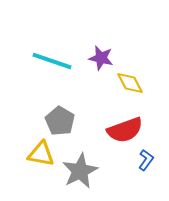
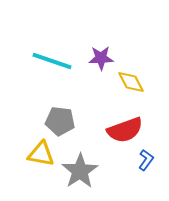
purple star: rotated 15 degrees counterclockwise
yellow diamond: moved 1 px right, 1 px up
gray pentagon: rotated 24 degrees counterclockwise
gray star: rotated 6 degrees counterclockwise
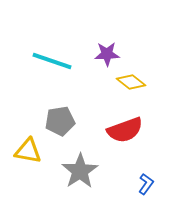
purple star: moved 6 px right, 4 px up
yellow diamond: rotated 24 degrees counterclockwise
gray pentagon: rotated 16 degrees counterclockwise
yellow triangle: moved 13 px left, 3 px up
blue L-shape: moved 24 px down
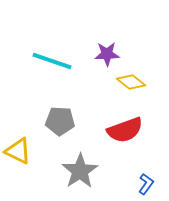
gray pentagon: rotated 12 degrees clockwise
yellow triangle: moved 10 px left; rotated 16 degrees clockwise
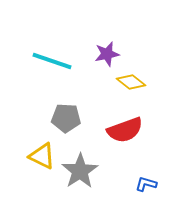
purple star: rotated 10 degrees counterclockwise
gray pentagon: moved 6 px right, 3 px up
yellow triangle: moved 24 px right, 5 px down
blue L-shape: rotated 110 degrees counterclockwise
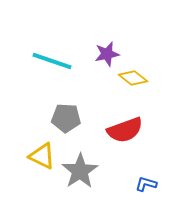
yellow diamond: moved 2 px right, 4 px up
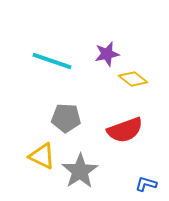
yellow diamond: moved 1 px down
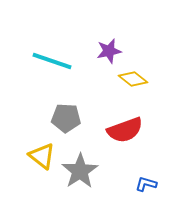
purple star: moved 2 px right, 3 px up
yellow triangle: rotated 12 degrees clockwise
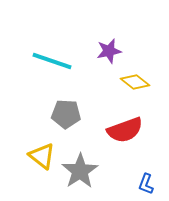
yellow diamond: moved 2 px right, 3 px down
gray pentagon: moved 4 px up
blue L-shape: rotated 85 degrees counterclockwise
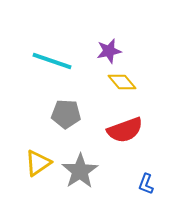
yellow diamond: moved 13 px left; rotated 12 degrees clockwise
yellow triangle: moved 4 px left, 7 px down; rotated 48 degrees clockwise
